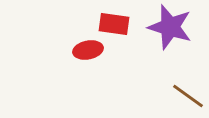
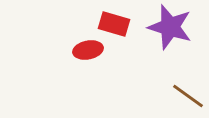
red rectangle: rotated 8 degrees clockwise
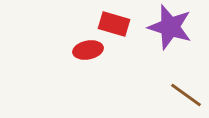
brown line: moved 2 px left, 1 px up
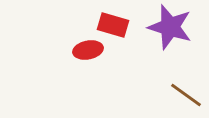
red rectangle: moved 1 px left, 1 px down
